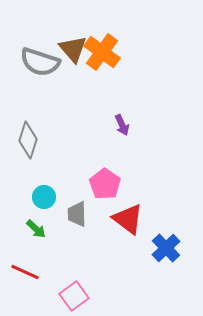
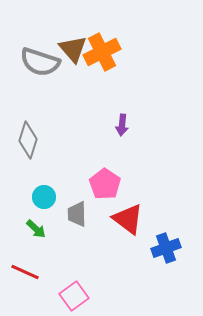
orange cross: rotated 27 degrees clockwise
purple arrow: rotated 30 degrees clockwise
blue cross: rotated 24 degrees clockwise
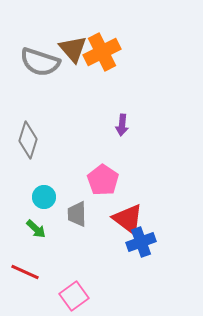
pink pentagon: moved 2 px left, 4 px up
blue cross: moved 25 px left, 6 px up
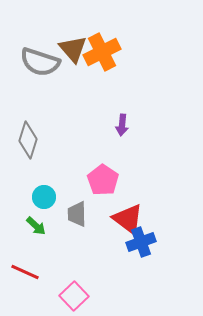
green arrow: moved 3 px up
pink square: rotated 8 degrees counterclockwise
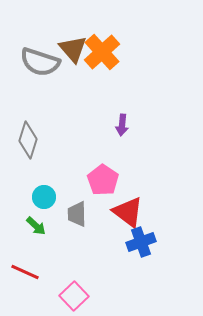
orange cross: rotated 15 degrees counterclockwise
red triangle: moved 7 px up
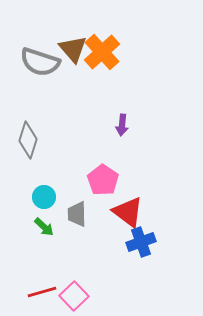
green arrow: moved 8 px right, 1 px down
red line: moved 17 px right, 20 px down; rotated 40 degrees counterclockwise
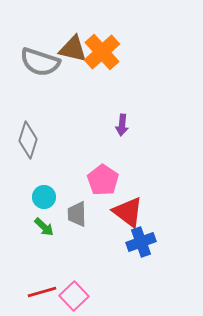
brown triangle: rotated 36 degrees counterclockwise
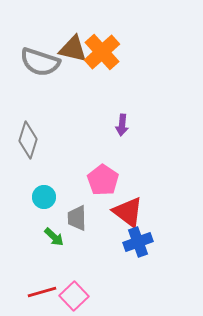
gray trapezoid: moved 4 px down
green arrow: moved 10 px right, 10 px down
blue cross: moved 3 px left
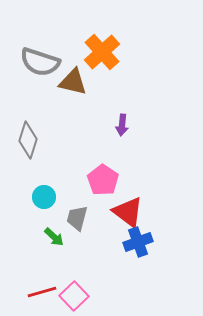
brown triangle: moved 33 px down
gray trapezoid: rotated 16 degrees clockwise
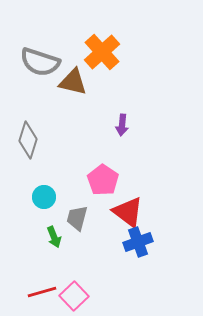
green arrow: rotated 25 degrees clockwise
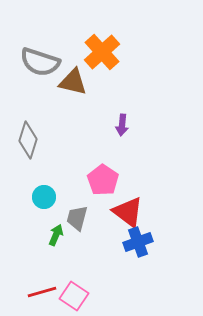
green arrow: moved 2 px right, 2 px up; rotated 135 degrees counterclockwise
pink square: rotated 12 degrees counterclockwise
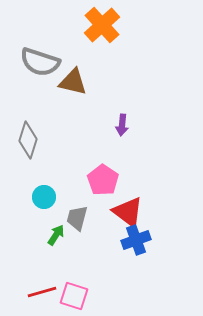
orange cross: moved 27 px up
green arrow: rotated 10 degrees clockwise
blue cross: moved 2 px left, 2 px up
pink square: rotated 16 degrees counterclockwise
